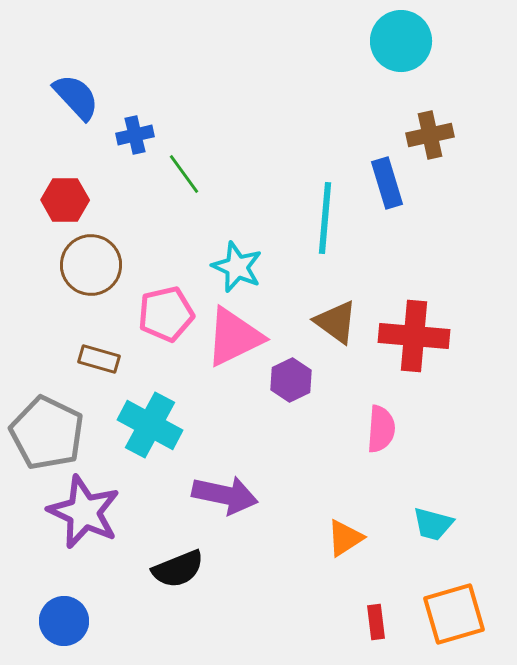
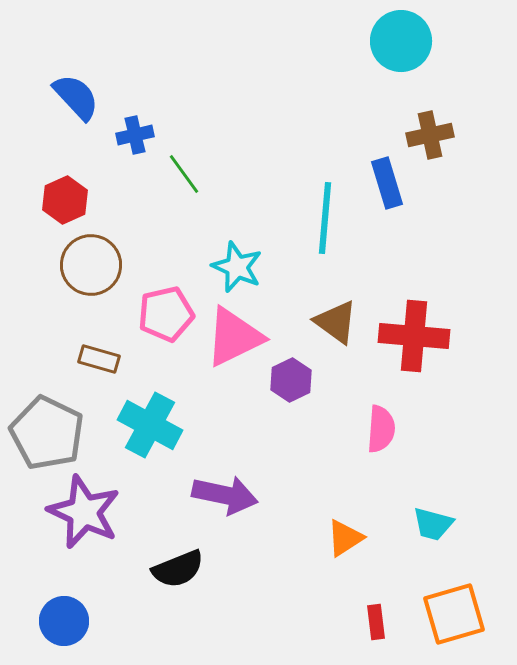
red hexagon: rotated 24 degrees counterclockwise
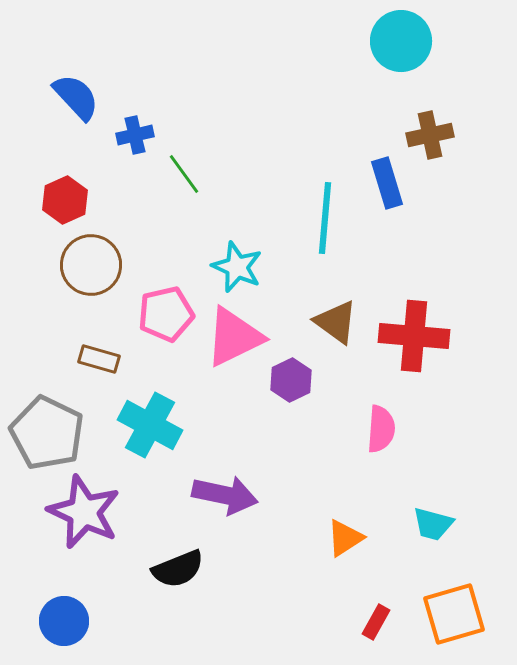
red rectangle: rotated 36 degrees clockwise
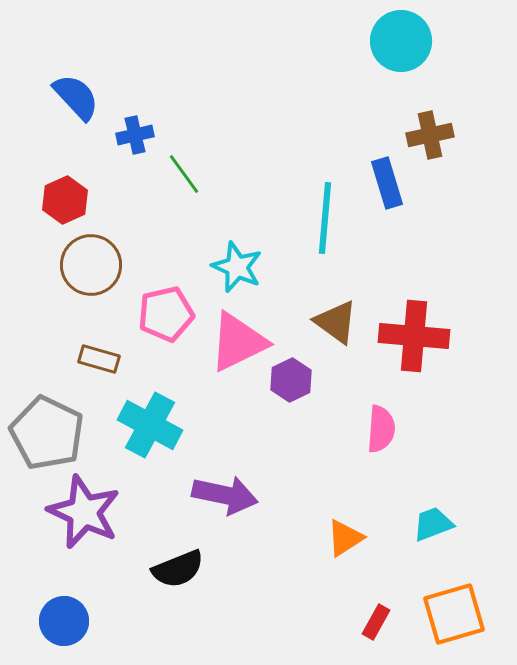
pink triangle: moved 4 px right, 5 px down
cyan trapezoid: rotated 144 degrees clockwise
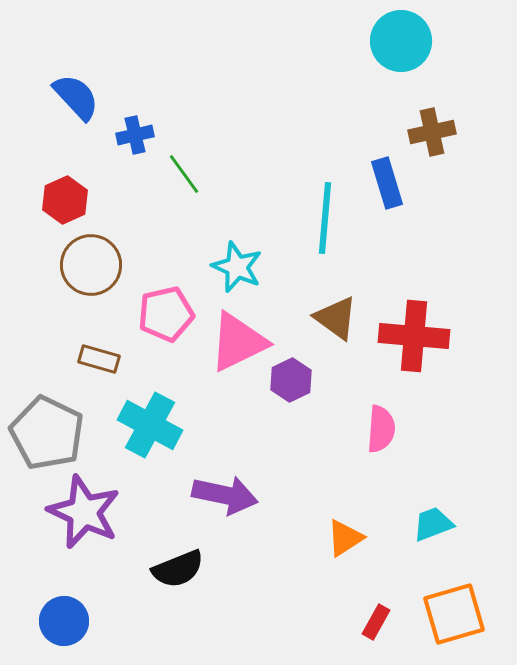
brown cross: moved 2 px right, 3 px up
brown triangle: moved 4 px up
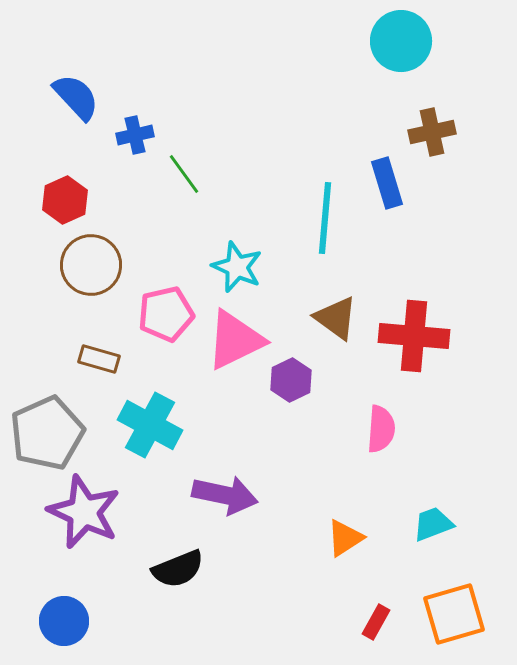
pink triangle: moved 3 px left, 2 px up
gray pentagon: rotated 22 degrees clockwise
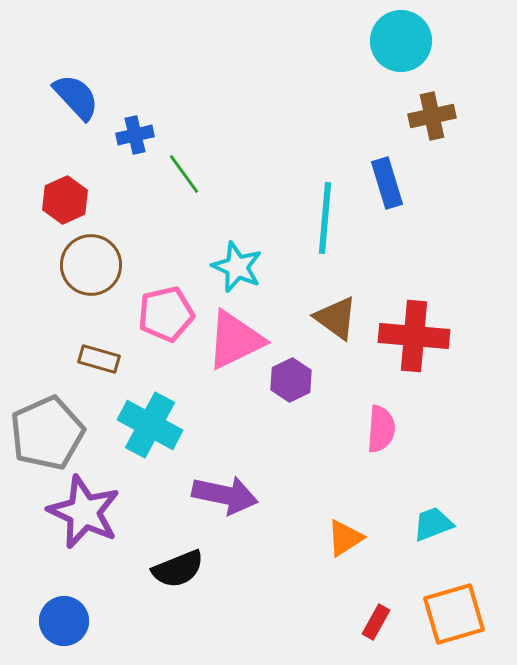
brown cross: moved 16 px up
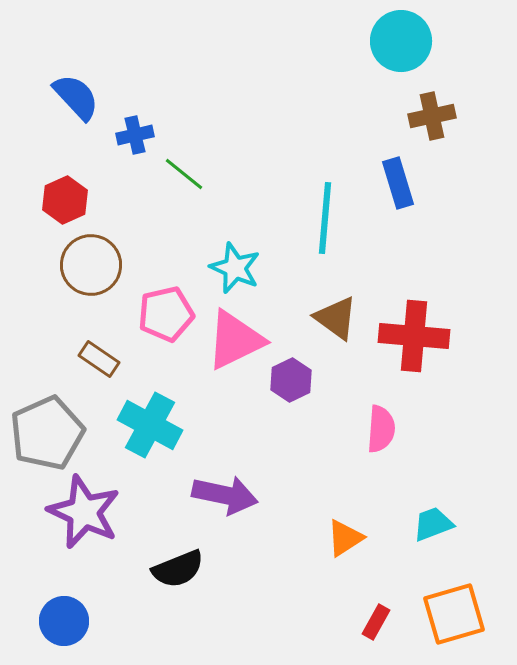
green line: rotated 15 degrees counterclockwise
blue rectangle: moved 11 px right
cyan star: moved 2 px left, 1 px down
brown rectangle: rotated 18 degrees clockwise
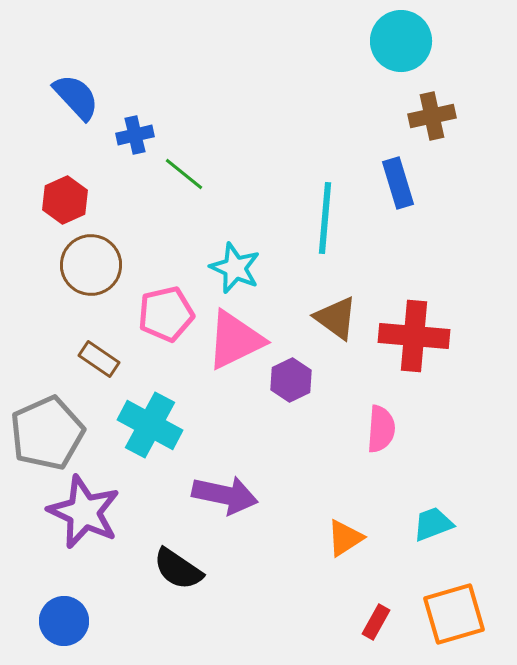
black semicircle: rotated 56 degrees clockwise
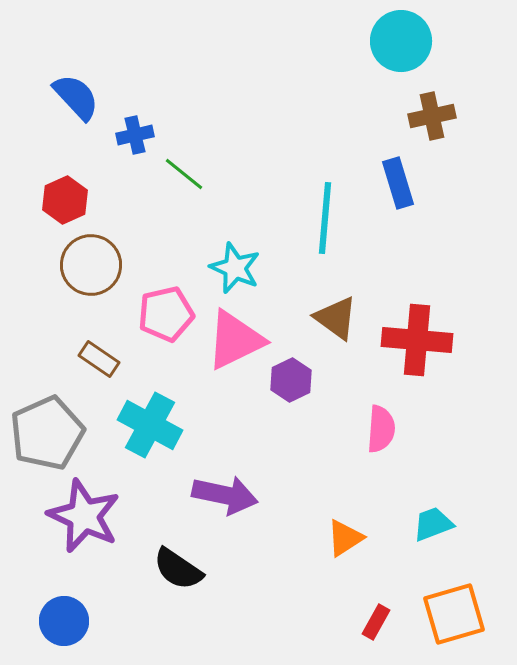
red cross: moved 3 px right, 4 px down
purple star: moved 4 px down
